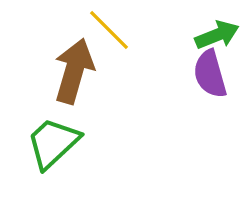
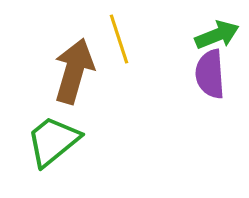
yellow line: moved 10 px right, 9 px down; rotated 27 degrees clockwise
purple semicircle: rotated 12 degrees clockwise
green trapezoid: moved 2 px up; rotated 4 degrees clockwise
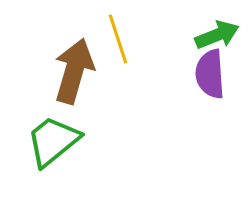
yellow line: moved 1 px left
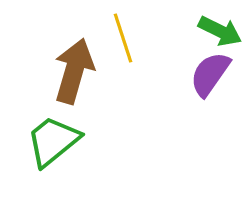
green arrow: moved 3 px right, 4 px up; rotated 48 degrees clockwise
yellow line: moved 5 px right, 1 px up
purple semicircle: rotated 39 degrees clockwise
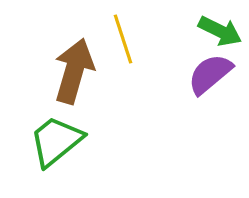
yellow line: moved 1 px down
purple semicircle: rotated 15 degrees clockwise
green trapezoid: moved 3 px right
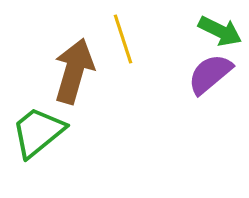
green trapezoid: moved 18 px left, 9 px up
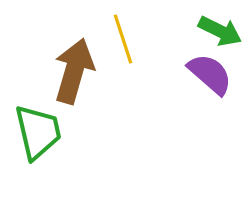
purple semicircle: rotated 81 degrees clockwise
green trapezoid: rotated 116 degrees clockwise
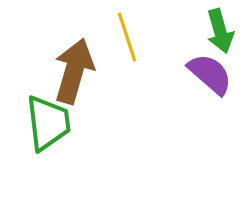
green arrow: rotated 48 degrees clockwise
yellow line: moved 4 px right, 2 px up
green trapezoid: moved 10 px right, 9 px up; rotated 6 degrees clockwise
